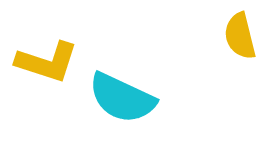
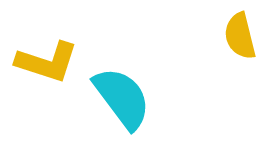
cyan semicircle: rotated 152 degrees counterclockwise
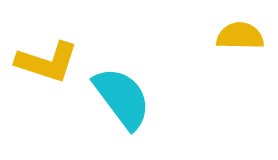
yellow semicircle: rotated 105 degrees clockwise
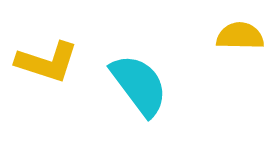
cyan semicircle: moved 17 px right, 13 px up
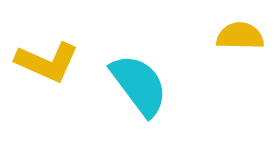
yellow L-shape: rotated 6 degrees clockwise
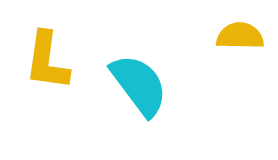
yellow L-shape: moved 1 px up; rotated 74 degrees clockwise
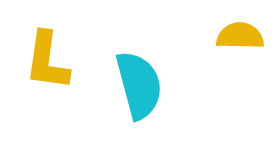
cyan semicircle: rotated 22 degrees clockwise
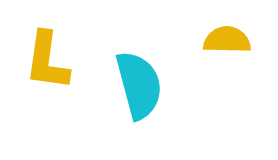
yellow semicircle: moved 13 px left, 4 px down
